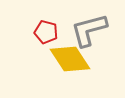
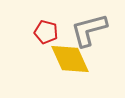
yellow diamond: rotated 9 degrees clockwise
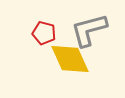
red pentagon: moved 2 px left, 1 px down
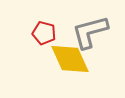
gray L-shape: moved 1 px right, 2 px down
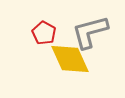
red pentagon: rotated 15 degrees clockwise
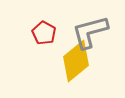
yellow diamond: moved 6 px right, 2 px down; rotated 75 degrees clockwise
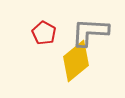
gray L-shape: rotated 18 degrees clockwise
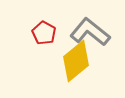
gray L-shape: rotated 36 degrees clockwise
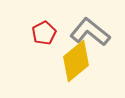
red pentagon: rotated 15 degrees clockwise
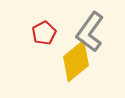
gray L-shape: rotated 93 degrees counterclockwise
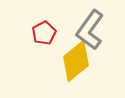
gray L-shape: moved 2 px up
